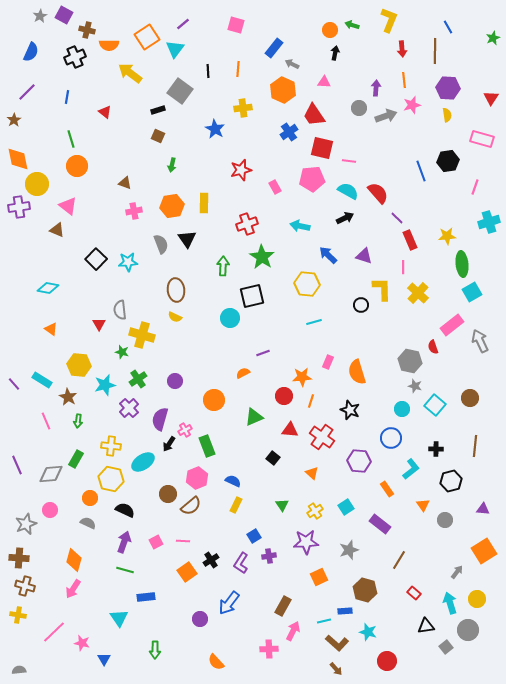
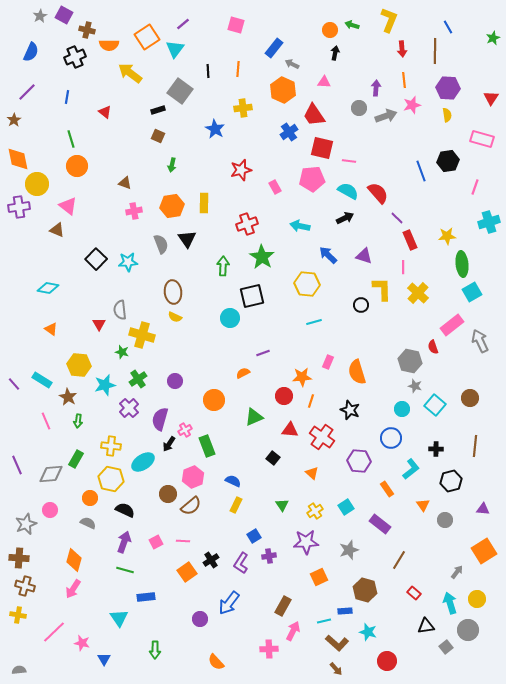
brown ellipse at (176, 290): moved 3 px left, 2 px down
pink hexagon at (197, 478): moved 4 px left, 1 px up
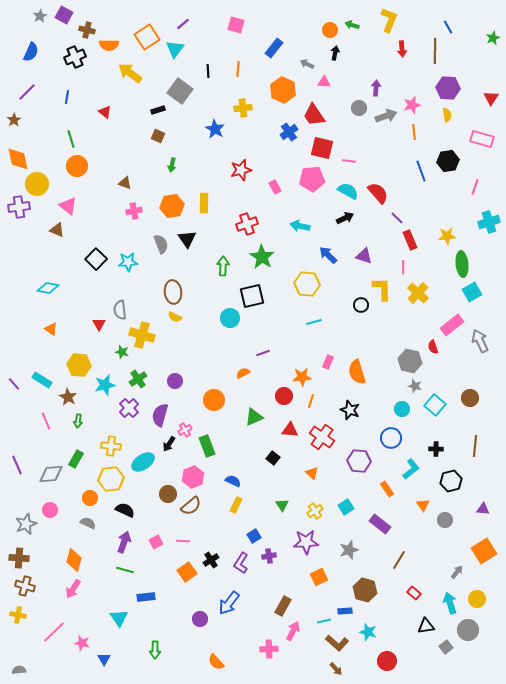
gray arrow at (292, 64): moved 15 px right
orange line at (404, 80): moved 10 px right, 52 px down
purple semicircle at (160, 419): moved 4 px up
yellow hexagon at (111, 479): rotated 20 degrees counterclockwise
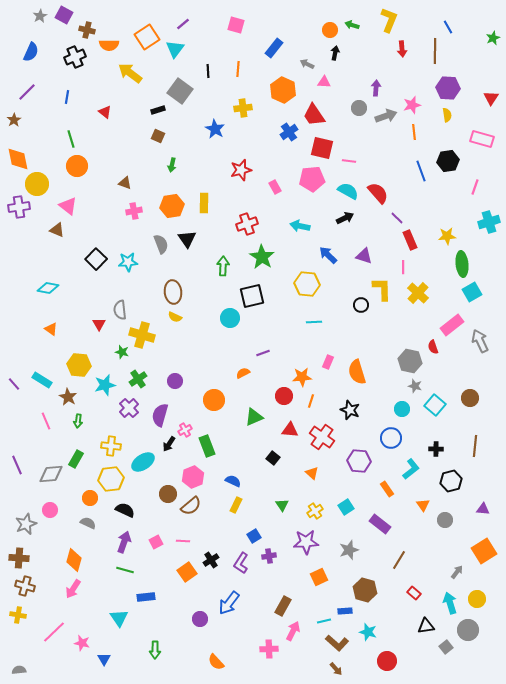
cyan line at (314, 322): rotated 14 degrees clockwise
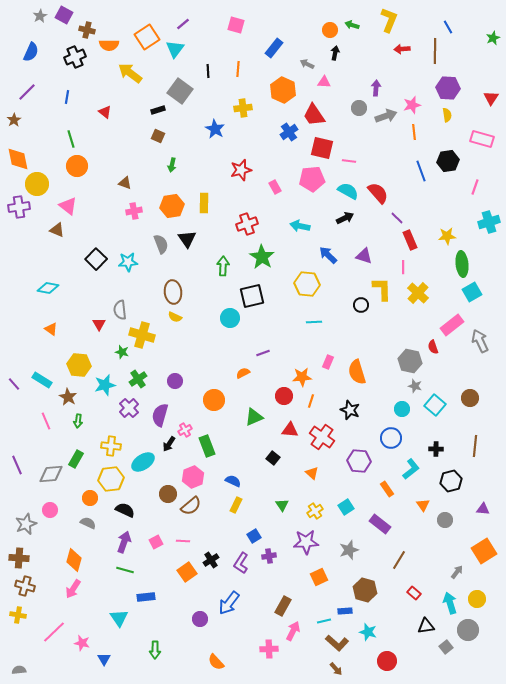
red arrow at (402, 49): rotated 91 degrees clockwise
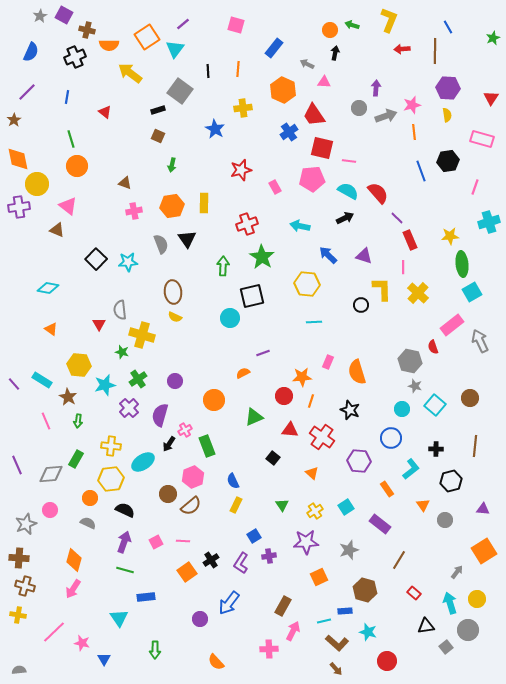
yellow star at (447, 236): moved 3 px right
blue semicircle at (233, 481): rotated 140 degrees counterclockwise
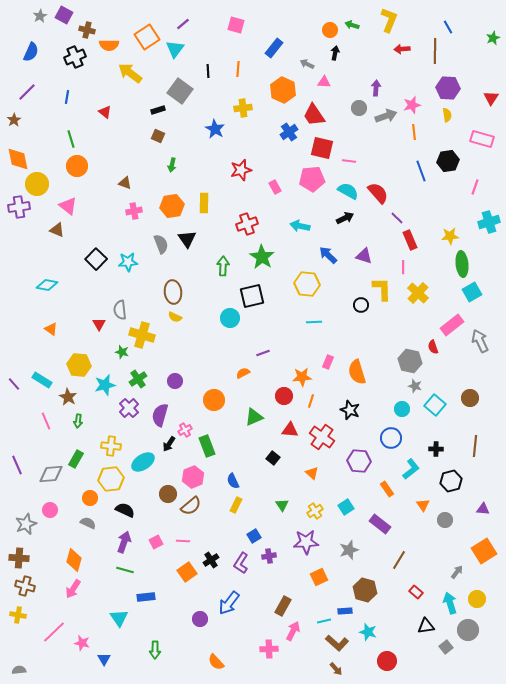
cyan diamond at (48, 288): moved 1 px left, 3 px up
red rectangle at (414, 593): moved 2 px right, 1 px up
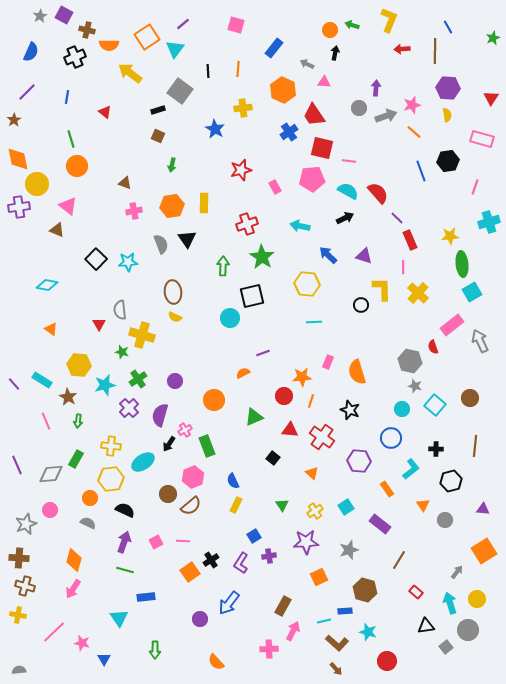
orange line at (414, 132): rotated 42 degrees counterclockwise
orange square at (187, 572): moved 3 px right
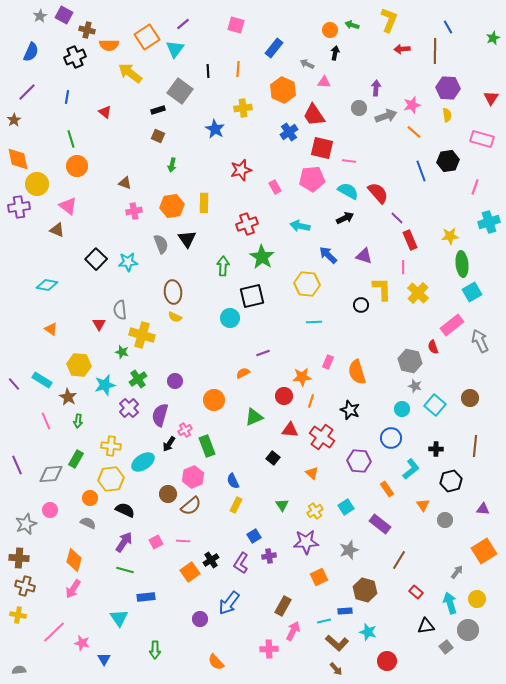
purple arrow at (124, 542): rotated 15 degrees clockwise
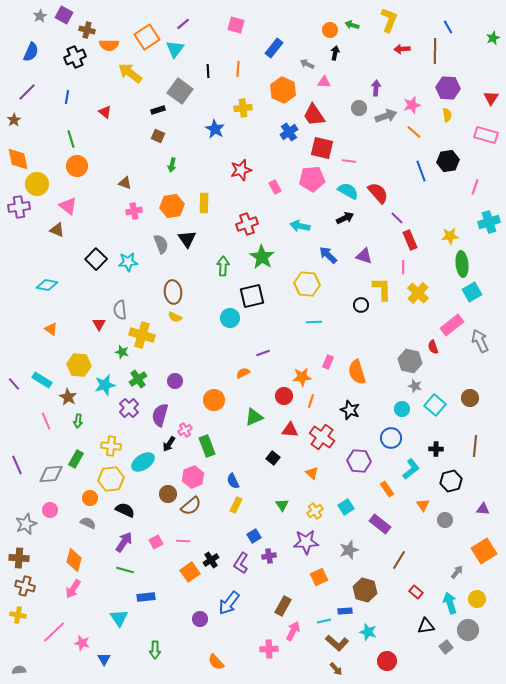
pink rectangle at (482, 139): moved 4 px right, 4 px up
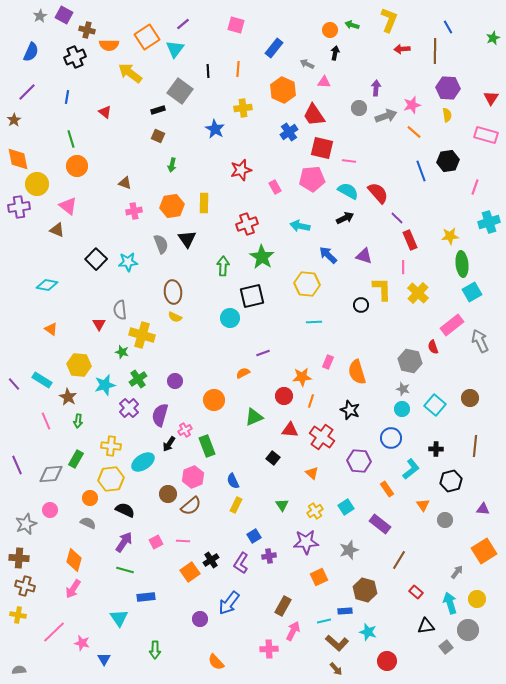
gray star at (415, 386): moved 12 px left, 3 px down
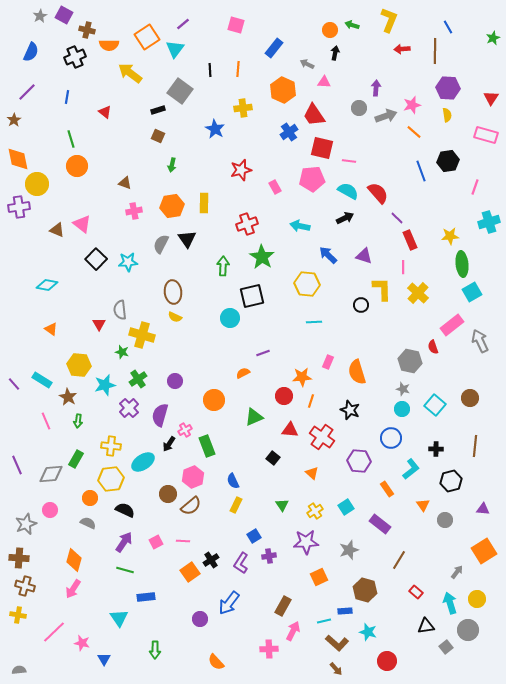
black line at (208, 71): moved 2 px right, 1 px up
pink triangle at (68, 206): moved 14 px right, 18 px down
gray semicircle at (161, 244): rotated 132 degrees counterclockwise
